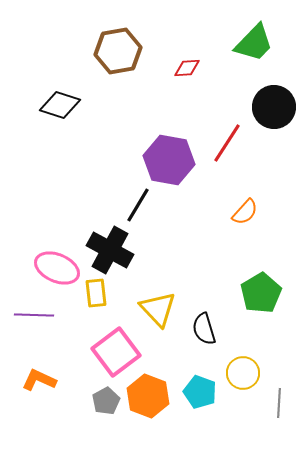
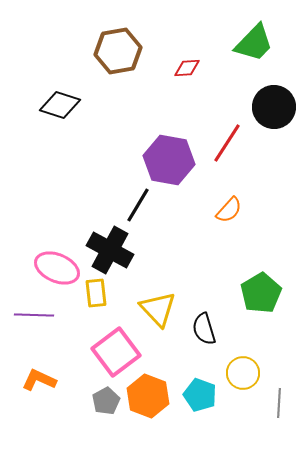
orange semicircle: moved 16 px left, 2 px up
cyan pentagon: moved 3 px down
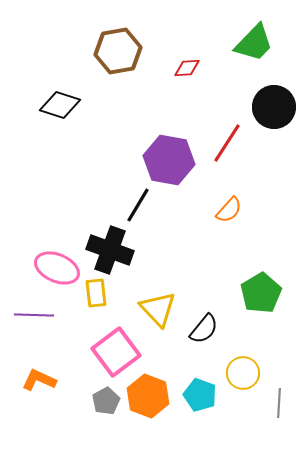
black cross: rotated 9 degrees counterclockwise
black semicircle: rotated 124 degrees counterclockwise
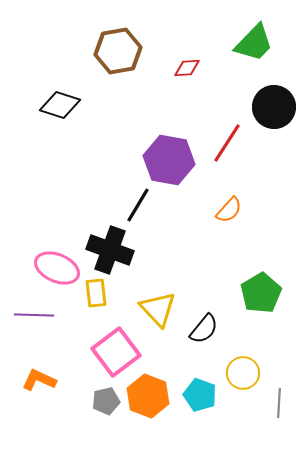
gray pentagon: rotated 16 degrees clockwise
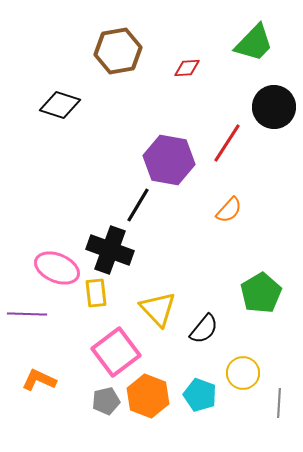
purple line: moved 7 px left, 1 px up
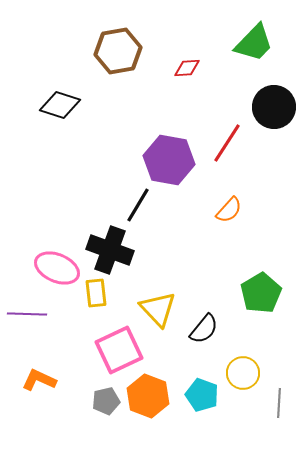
pink square: moved 3 px right, 2 px up; rotated 12 degrees clockwise
cyan pentagon: moved 2 px right
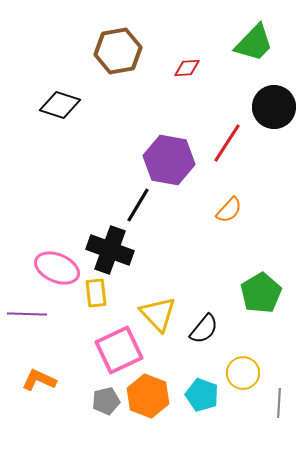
yellow triangle: moved 5 px down
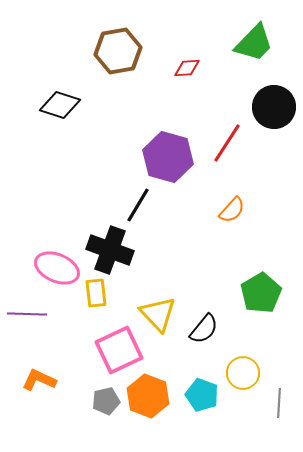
purple hexagon: moved 1 px left, 3 px up; rotated 6 degrees clockwise
orange semicircle: moved 3 px right
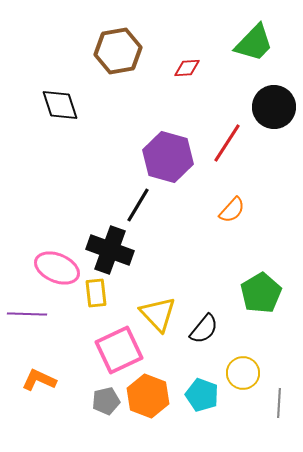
black diamond: rotated 54 degrees clockwise
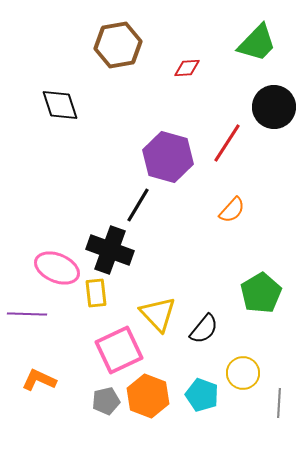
green trapezoid: moved 3 px right
brown hexagon: moved 6 px up
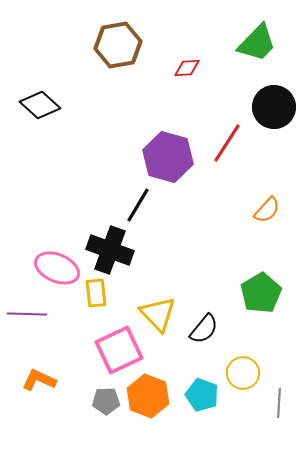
black diamond: moved 20 px left; rotated 30 degrees counterclockwise
orange semicircle: moved 35 px right
gray pentagon: rotated 12 degrees clockwise
